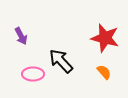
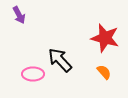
purple arrow: moved 2 px left, 21 px up
black arrow: moved 1 px left, 1 px up
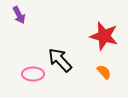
red star: moved 1 px left, 2 px up
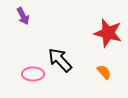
purple arrow: moved 4 px right, 1 px down
red star: moved 4 px right, 3 px up
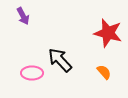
pink ellipse: moved 1 px left, 1 px up
